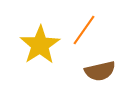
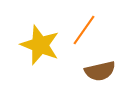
yellow star: rotated 18 degrees counterclockwise
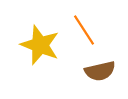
orange line: rotated 68 degrees counterclockwise
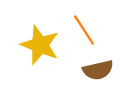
brown semicircle: moved 2 px left, 1 px up
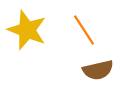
yellow star: moved 13 px left, 15 px up
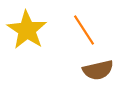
yellow star: rotated 12 degrees clockwise
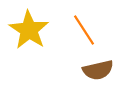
yellow star: moved 2 px right
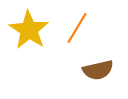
orange line: moved 7 px left, 2 px up; rotated 64 degrees clockwise
